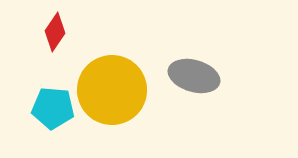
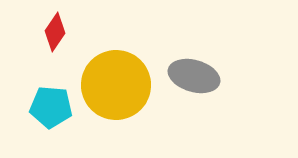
yellow circle: moved 4 px right, 5 px up
cyan pentagon: moved 2 px left, 1 px up
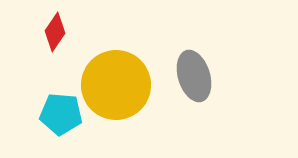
gray ellipse: rotated 57 degrees clockwise
cyan pentagon: moved 10 px right, 7 px down
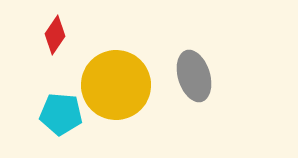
red diamond: moved 3 px down
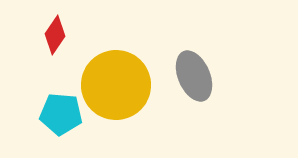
gray ellipse: rotated 6 degrees counterclockwise
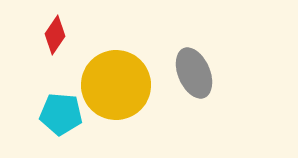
gray ellipse: moved 3 px up
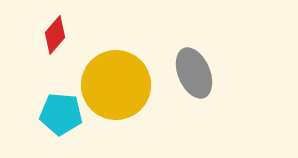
red diamond: rotated 6 degrees clockwise
